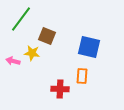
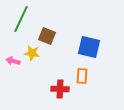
green line: rotated 12 degrees counterclockwise
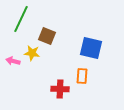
blue square: moved 2 px right, 1 px down
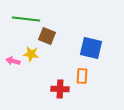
green line: moved 5 px right; rotated 72 degrees clockwise
yellow star: moved 1 px left, 1 px down
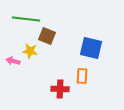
yellow star: moved 1 px left, 3 px up
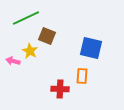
green line: moved 1 px up; rotated 32 degrees counterclockwise
yellow star: rotated 21 degrees clockwise
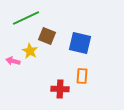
blue square: moved 11 px left, 5 px up
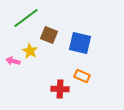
green line: rotated 12 degrees counterclockwise
brown square: moved 2 px right, 1 px up
orange rectangle: rotated 70 degrees counterclockwise
